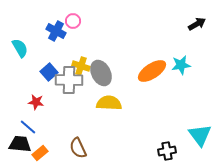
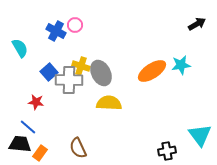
pink circle: moved 2 px right, 4 px down
orange rectangle: rotated 14 degrees counterclockwise
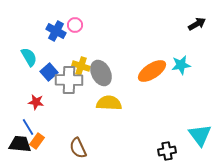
cyan semicircle: moved 9 px right, 9 px down
blue line: rotated 18 degrees clockwise
orange rectangle: moved 3 px left, 12 px up
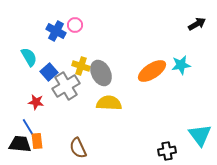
gray cross: moved 3 px left, 6 px down; rotated 32 degrees counterclockwise
orange rectangle: rotated 42 degrees counterclockwise
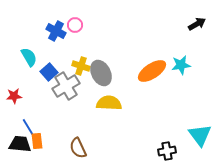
red star: moved 22 px left, 6 px up; rotated 14 degrees counterclockwise
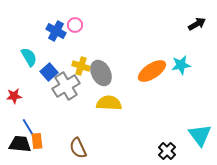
black cross: rotated 36 degrees counterclockwise
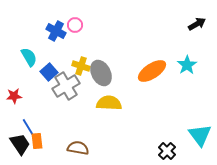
cyan star: moved 6 px right; rotated 24 degrees counterclockwise
black trapezoid: rotated 50 degrees clockwise
brown semicircle: rotated 125 degrees clockwise
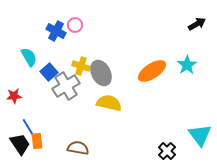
yellow semicircle: rotated 10 degrees clockwise
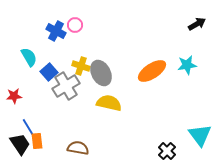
cyan star: rotated 24 degrees clockwise
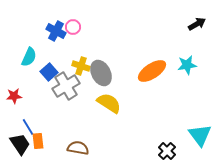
pink circle: moved 2 px left, 2 px down
cyan semicircle: rotated 54 degrees clockwise
yellow semicircle: rotated 20 degrees clockwise
orange rectangle: moved 1 px right
